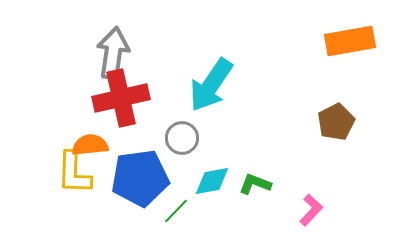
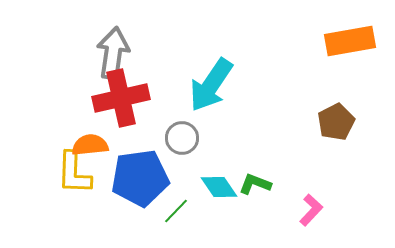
cyan diamond: moved 7 px right, 6 px down; rotated 66 degrees clockwise
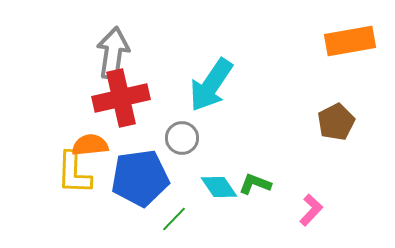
green line: moved 2 px left, 8 px down
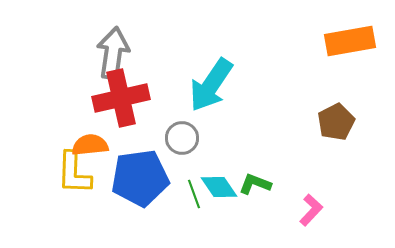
green line: moved 20 px right, 25 px up; rotated 64 degrees counterclockwise
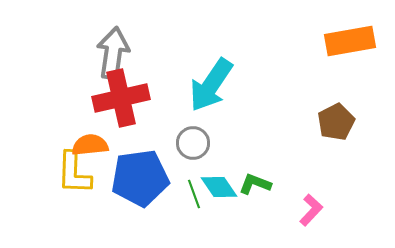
gray circle: moved 11 px right, 5 px down
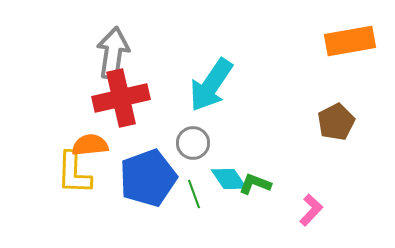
blue pentagon: moved 8 px right; rotated 12 degrees counterclockwise
cyan diamond: moved 10 px right, 8 px up
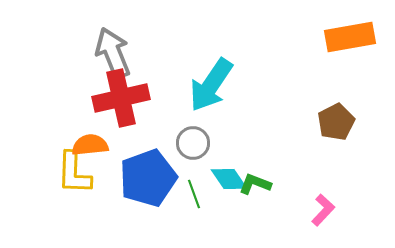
orange rectangle: moved 4 px up
gray arrow: rotated 30 degrees counterclockwise
pink L-shape: moved 12 px right
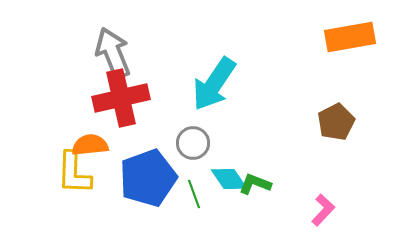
cyan arrow: moved 3 px right, 1 px up
